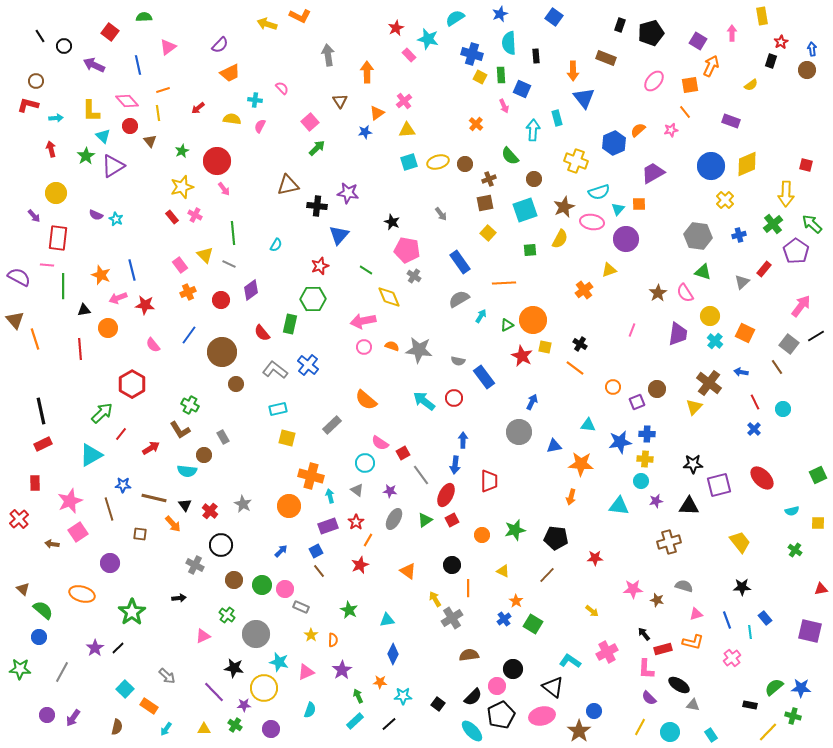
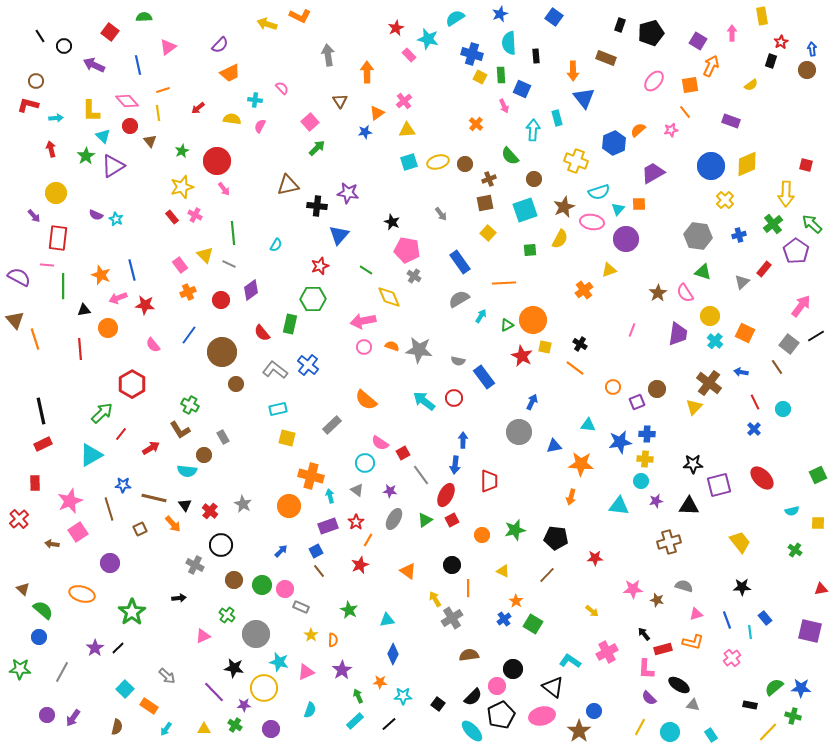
brown square at (140, 534): moved 5 px up; rotated 32 degrees counterclockwise
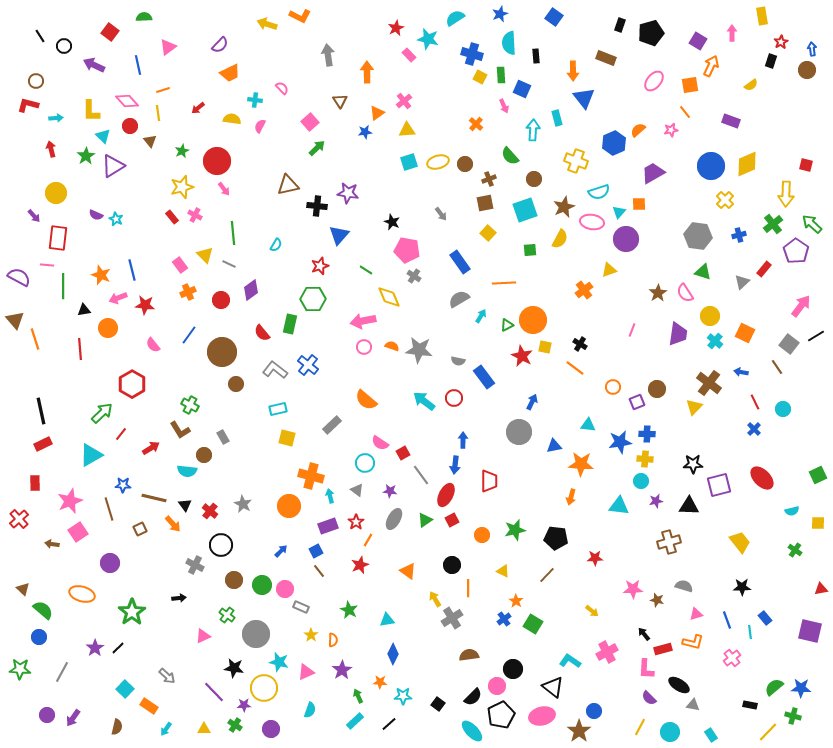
cyan triangle at (618, 209): moved 1 px right, 3 px down
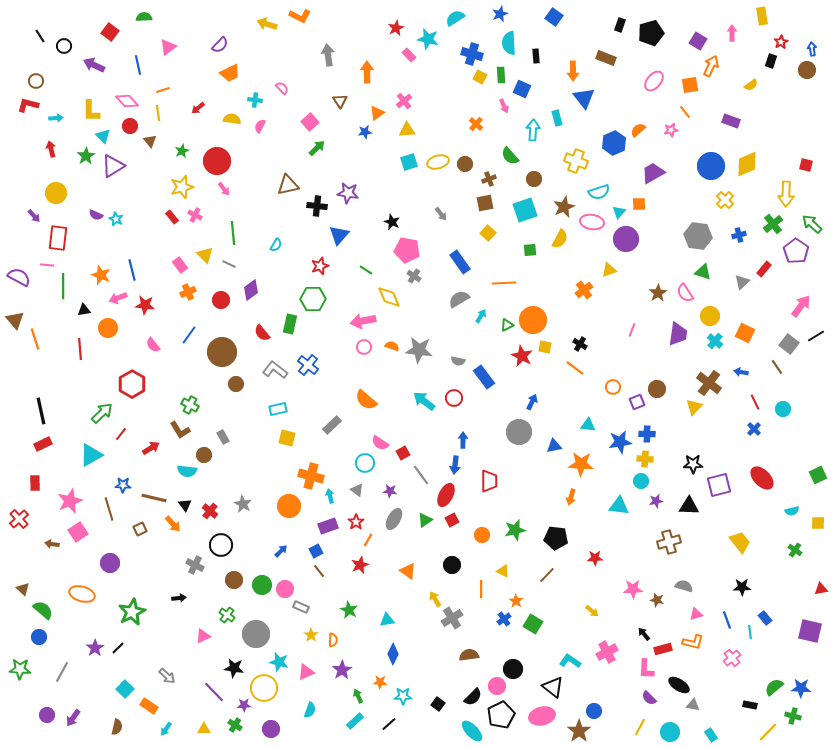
orange line at (468, 588): moved 13 px right, 1 px down
green star at (132, 612): rotated 8 degrees clockwise
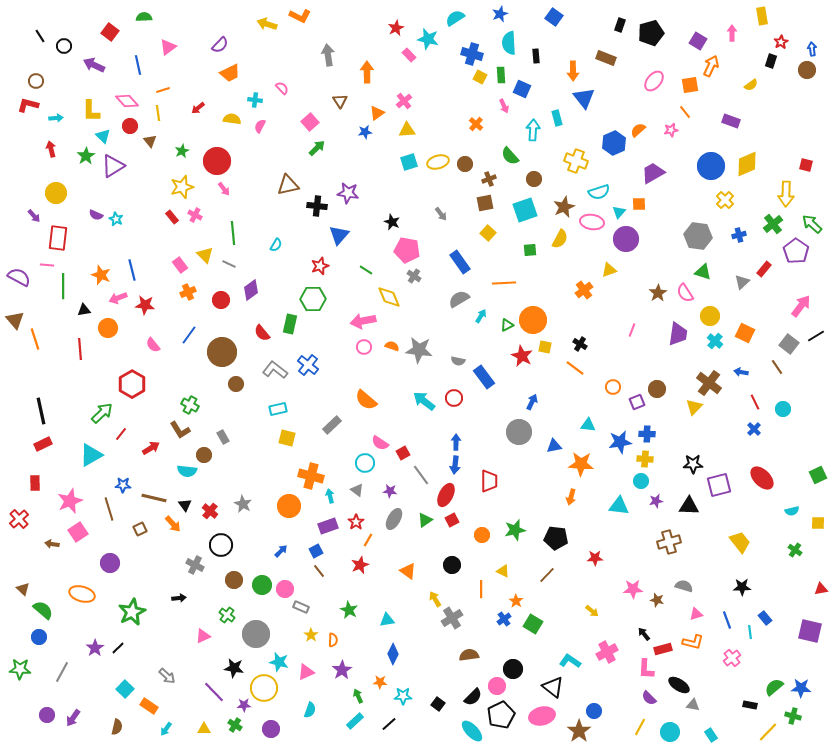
blue arrow at (463, 440): moved 7 px left, 2 px down
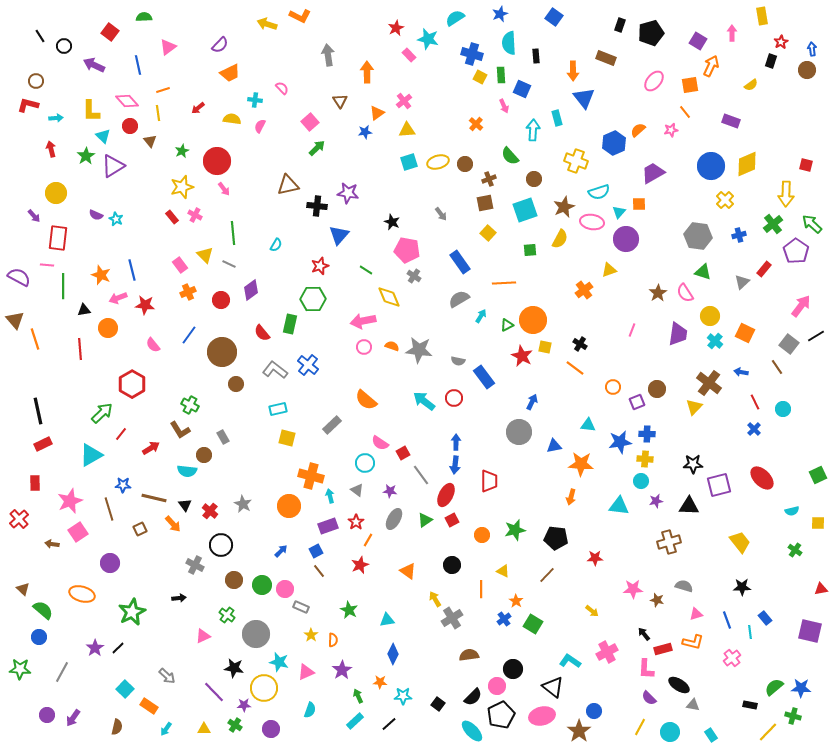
black line at (41, 411): moved 3 px left
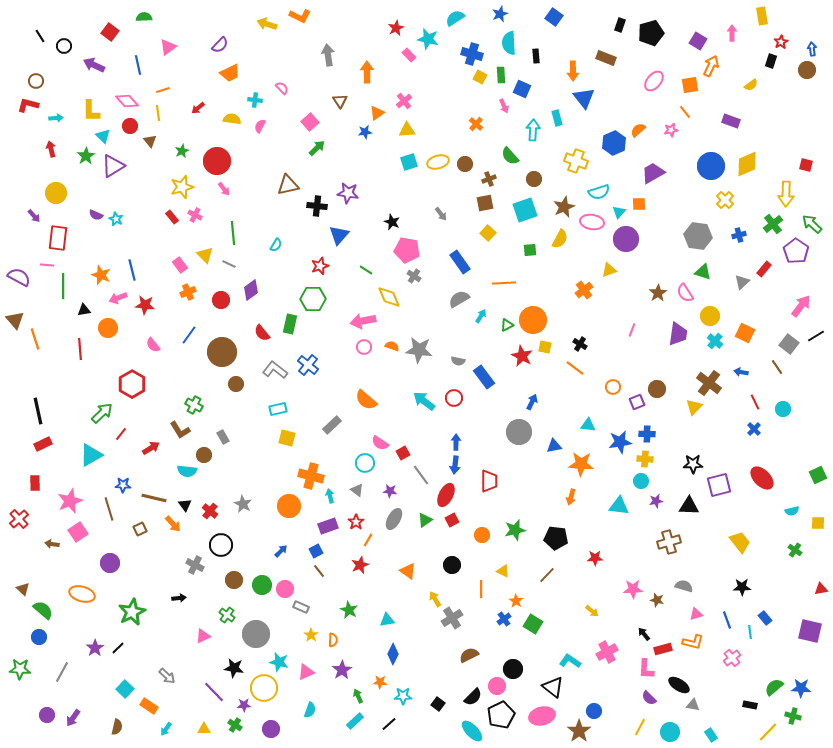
green cross at (190, 405): moved 4 px right
brown semicircle at (469, 655): rotated 18 degrees counterclockwise
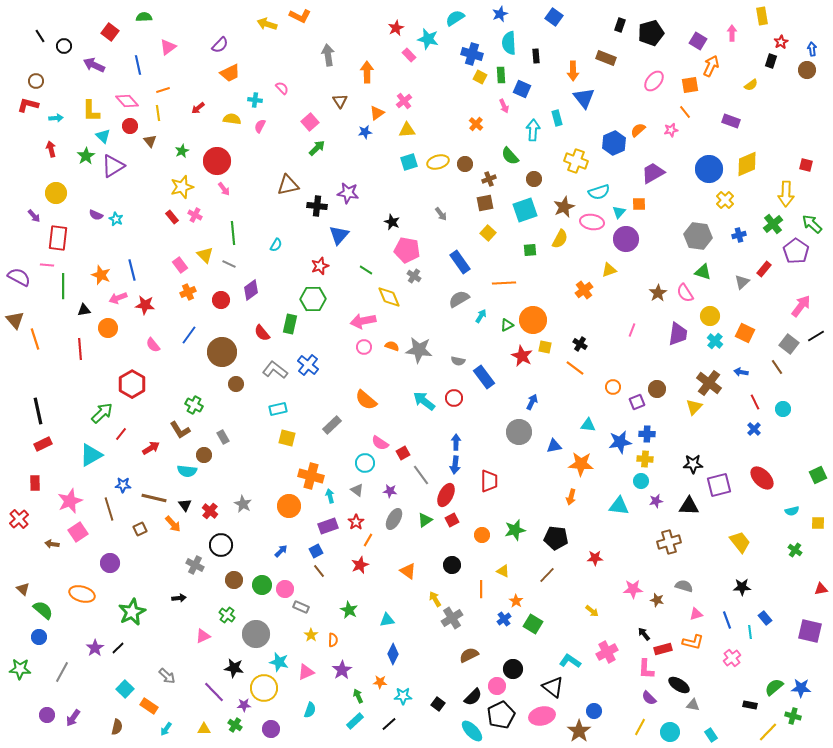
blue circle at (711, 166): moved 2 px left, 3 px down
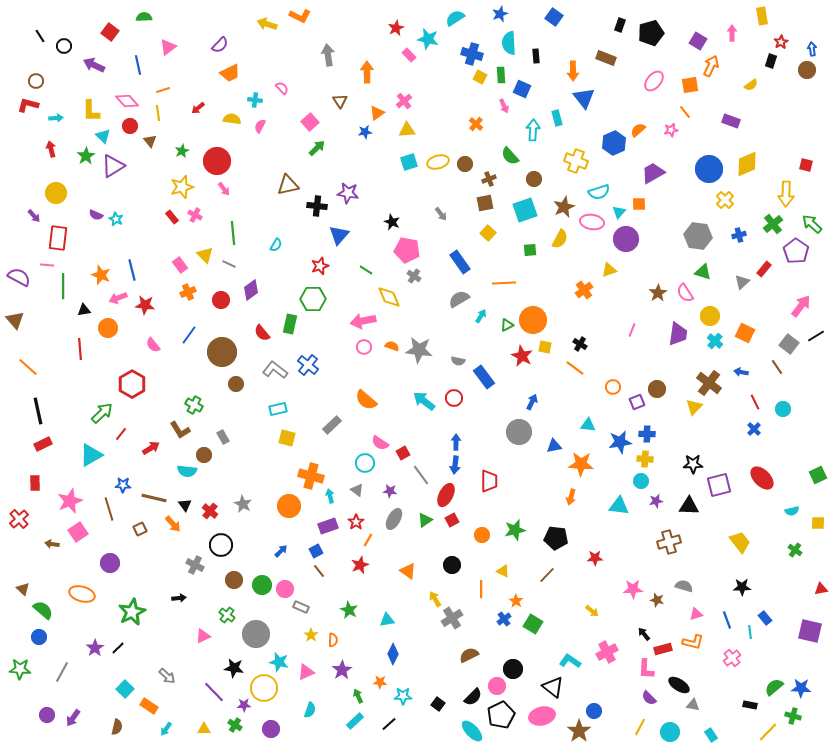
orange line at (35, 339): moved 7 px left, 28 px down; rotated 30 degrees counterclockwise
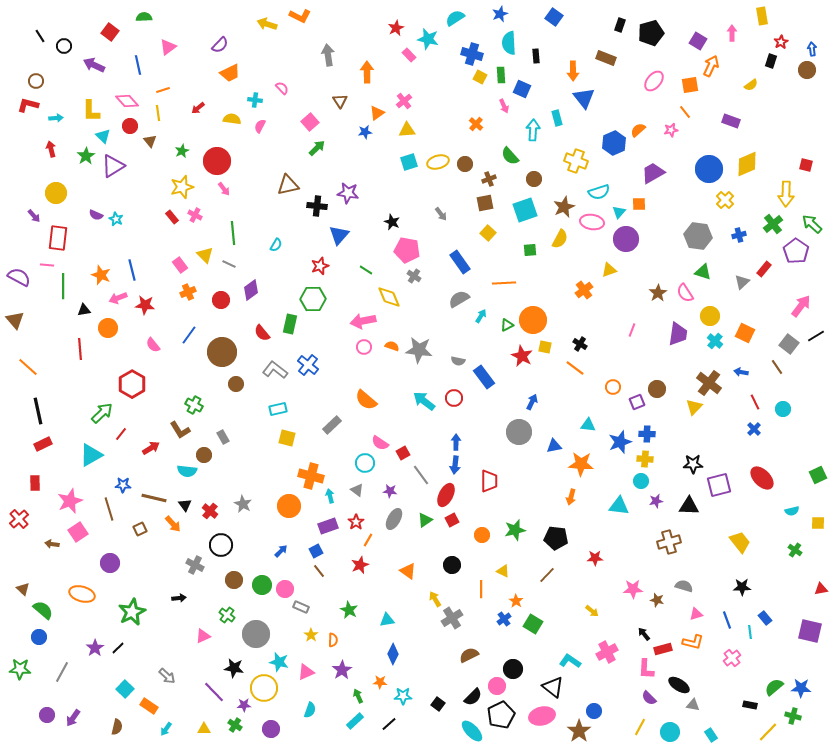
blue star at (620, 442): rotated 10 degrees counterclockwise
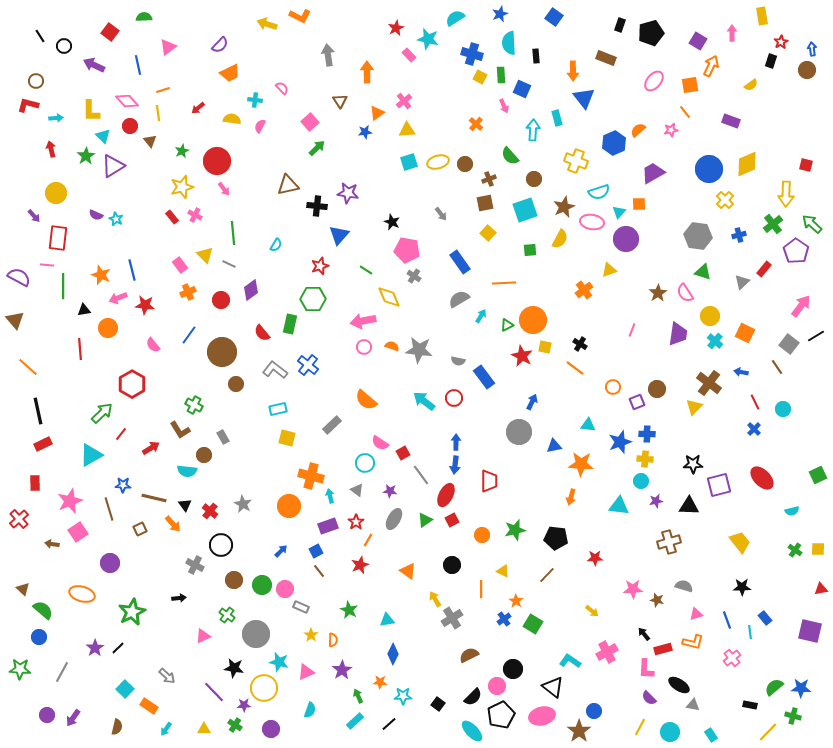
yellow square at (818, 523): moved 26 px down
